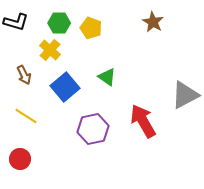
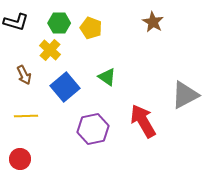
yellow line: rotated 35 degrees counterclockwise
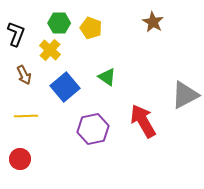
black L-shape: moved 12 px down; rotated 85 degrees counterclockwise
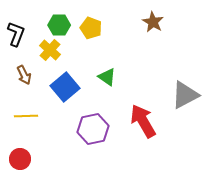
green hexagon: moved 2 px down
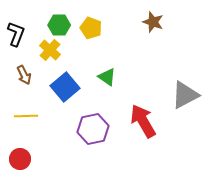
brown star: rotated 10 degrees counterclockwise
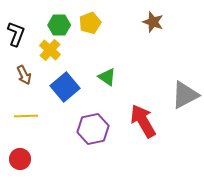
yellow pentagon: moved 1 px left, 5 px up; rotated 30 degrees clockwise
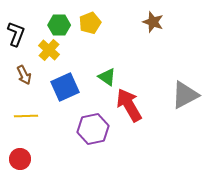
yellow cross: moved 1 px left
blue square: rotated 16 degrees clockwise
red arrow: moved 14 px left, 16 px up
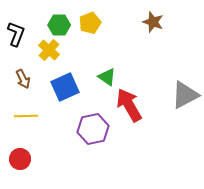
brown arrow: moved 1 px left, 4 px down
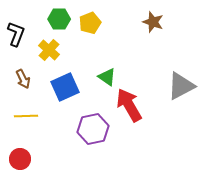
green hexagon: moved 6 px up
gray triangle: moved 4 px left, 9 px up
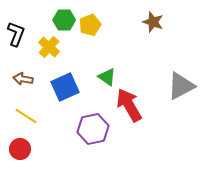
green hexagon: moved 5 px right, 1 px down
yellow pentagon: moved 2 px down
yellow cross: moved 3 px up
brown arrow: rotated 126 degrees clockwise
yellow line: rotated 35 degrees clockwise
red circle: moved 10 px up
